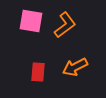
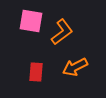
orange L-shape: moved 3 px left, 7 px down
red rectangle: moved 2 px left
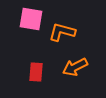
pink square: moved 2 px up
orange L-shape: rotated 128 degrees counterclockwise
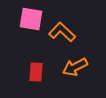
orange L-shape: rotated 28 degrees clockwise
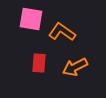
orange L-shape: rotated 8 degrees counterclockwise
red rectangle: moved 3 px right, 9 px up
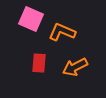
pink square: rotated 15 degrees clockwise
orange L-shape: rotated 12 degrees counterclockwise
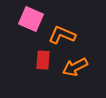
orange L-shape: moved 3 px down
red rectangle: moved 4 px right, 3 px up
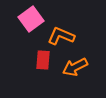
pink square: rotated 30 degrees clockwise
orange L-shape: moved 1 px left, 1 px down
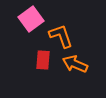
orange L-shape: rotated 48 degrees clockwise
orange arrow: moved 3 px up; rotated 50 degrees clockwise
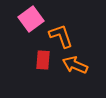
orange arrow: moved 1 px down
